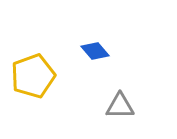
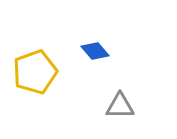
yellow pentagon: moved 2 px right, 4 px up
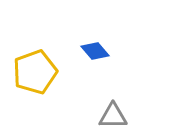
gray triangle: moved 7 px left, 10 px down
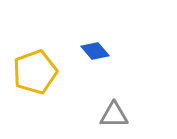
gray triangle: moved 1 px right, 1 px up
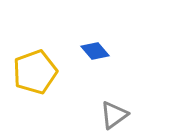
gray triangle: rotated 36 degrees counterclockwise
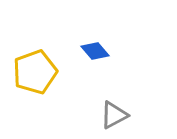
gray triangle: rotated 8 degrees clockwise
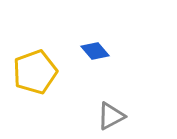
gray triangle: moved 3 px left, 1 px down
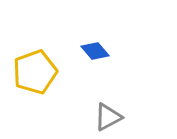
gray triangle: moved 3 px left, 1 px down
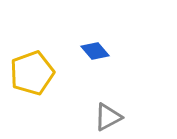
yellow pentagon: moved 3 px left, 1 px down
